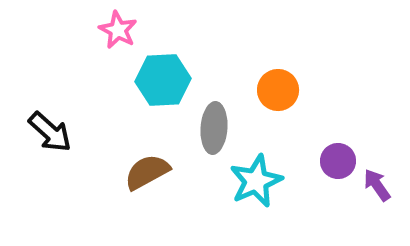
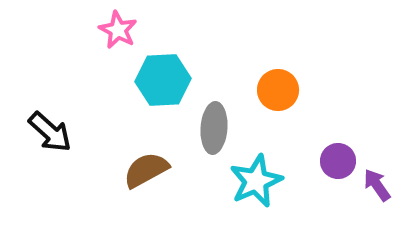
brown semicircle: moved 1 px left, 2 px up
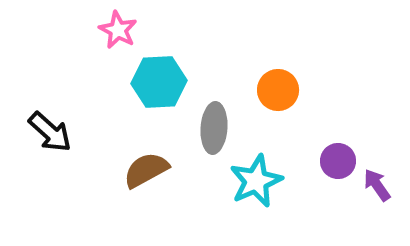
cyan hexagon: moved 4 px left, 2 px down
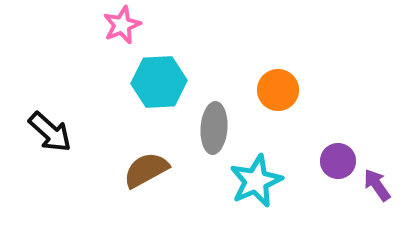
pink star: moved 4 px right, 5 px up; rotated 21 degrees clockwise
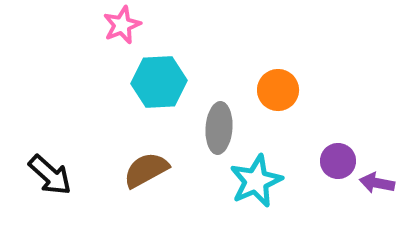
gray ellipse: moved 5 px right
black arrow: moved 43 px down
purple arrow: moved 2 px up; rotated 44 degrees counterclockwise
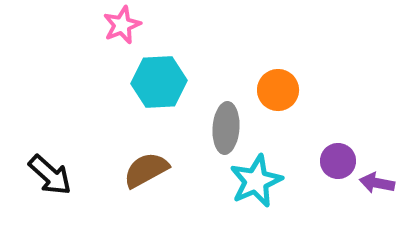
gray ellipse: moved 7 px right
